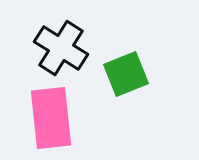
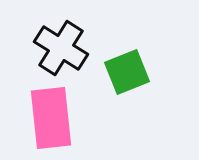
green square: moved 1 px right, 2 px up
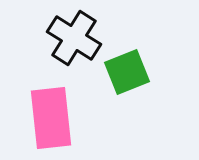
black cross: moved 13 px right, 10 px up
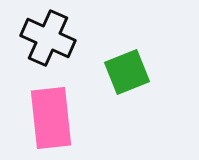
black cross: moved 26 px left; rotated 8 degrees counterclockwise
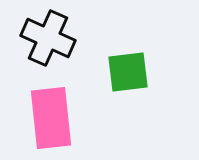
green square: moved 1 px right; rotated 15 degrees clockwise
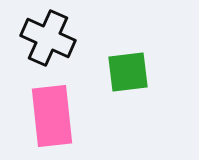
pink rectangle: moved 1 px right, 2 px up
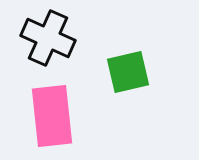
green square: rotated 6 degrees counterclockwise
